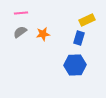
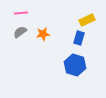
blue hexagon: rotated 20 degrees clockwise
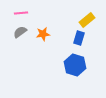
yellow rectangle: rotated 14 degrees counterclockwise
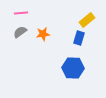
blue hexagon: moved 2 px left, 3 px down; rotated 15 degrees counterclockwise
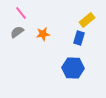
pink line: rotated 56 degrees clockwise
gray semicircle: moved 3 px left
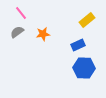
blue rectangle: moved 1 px left, 7 px down; rotated 48 degrees clockwise
blue hexagon: moved 11 px right
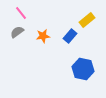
orange star: moved 2 px down
blue rectangle: moved 8 px left, 9 px up; rotated 24 degrees counterclockwise
blue hexagon: moved 1 px left, 1 px down; rotated 10 degrees clockwise
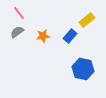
pink line: moved 2 px left
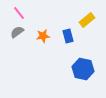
blue rectangle: moved 2 px left; rotated 56 degrees counterclockwise
